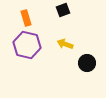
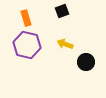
black square: moved 1 px left, 1 px down
black circle: moved 1 px left, 1 px up
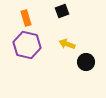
yellow arrow: moved 2 px right
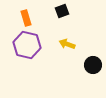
black circle: moved 7 px right, 3 px down
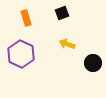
black square: moved 2 px down
purple hexagon: moved 6 px left, 9 px down; rotated 12 degrees clockwise
black circle: moved 2 px up
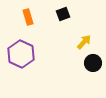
black square: moved 1 px right, 1 px down
orange rectangle: moved 2 px right, 1 px up
yellow arrow: moved 17 px right, 2 px up; rotated 112 degrees clockwise
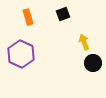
yellow arrow: rotated 63 degrees counterclockwise
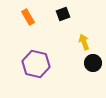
orange rectangle: rotated 14 degrees counterclockwise
purple hexagon: moved 15 px right, 10 px down; rotated 12 degrees counterclockwise
